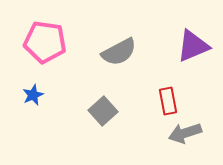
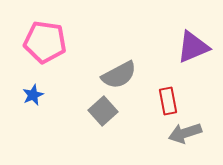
purple triangle: moved 1 px down
gray semicircle: moved 23 px down
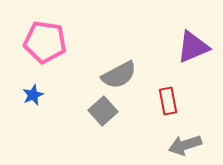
gray arrow: moved 12 px down
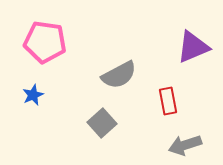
gray square: moved 1 px left, 12 px down
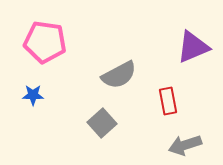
blue star: rotated 25 degrees clockwise
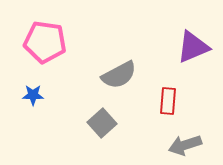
red rectangle: rotated 16 degrees clockwise
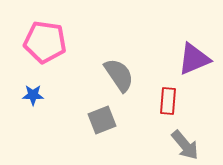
purple triangle: moved 1 px right, 12 px down
gray semicircle: rotated 96 degrees counterclockwise
gray square: moved 3 px up; rotated 20 degrees clockwise
gray arrow: rotated 112 degrees counterclockwise
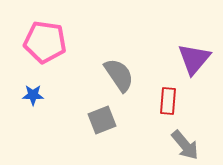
purple triangle: rotated 27 degrees counterclockwise
